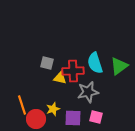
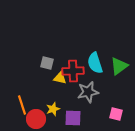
pink square: moved 20 px right, 3 px up
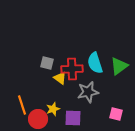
red cross: moved 1 px left, 2 px up
yellow triangle: rotated 24 degrees clockwise
red circle: moved 2 px right
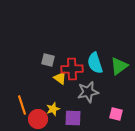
gray square: moved 1 px right, 3 px up
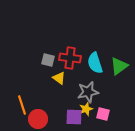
red cross: moved 2 px left, 11 px up; rotated 10 degrees clockwise
yellow triangle: moved 1 px left
yellow star: moved 33 px right
pink square: moved 13 px left
purple square: moved 1 px right, 1 px up
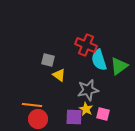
red cross: moved 16 px right, 13 px up; rotated 15 degrees clockwise
cyan semicircle: moved 4 px right, 3 px up
yellow triangle: moved 3 px up
gray star: moved 2 px up
orange line: moved 10 px right; rotated 66 degrees counterclockwise
yellow star: rotated 24 degrees counterclockwise
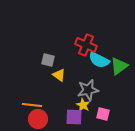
cyan semicircle: rotated 45 degrees counterclockwise
yellow star: moved 3 px left, 4 px up
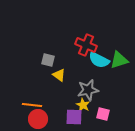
green triangle: moved 6 px up; rotated 18 degrees clockwise
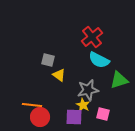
red cross: moved 6 px right, 8 px up; rotated 30 degrees clockwise
green triangle: moved 20 px down
red circle: moved 2 px right, 2 px up
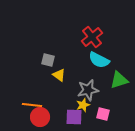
yellow star: rotated 24 degrees clockwise
